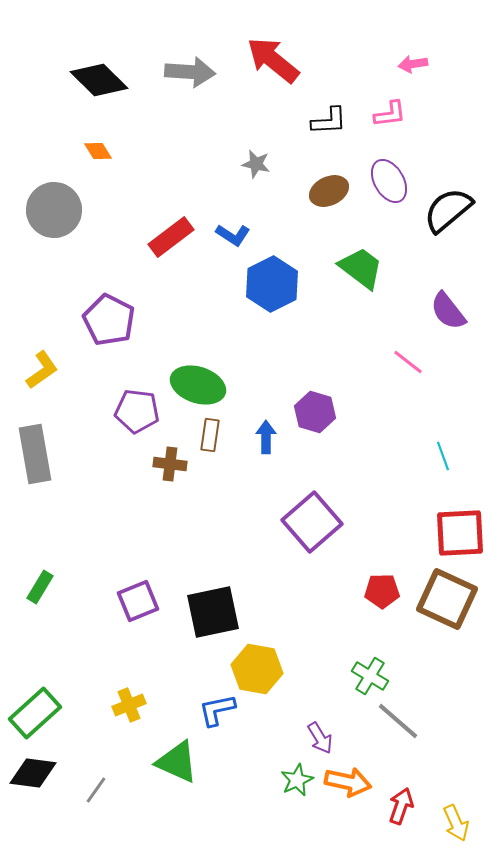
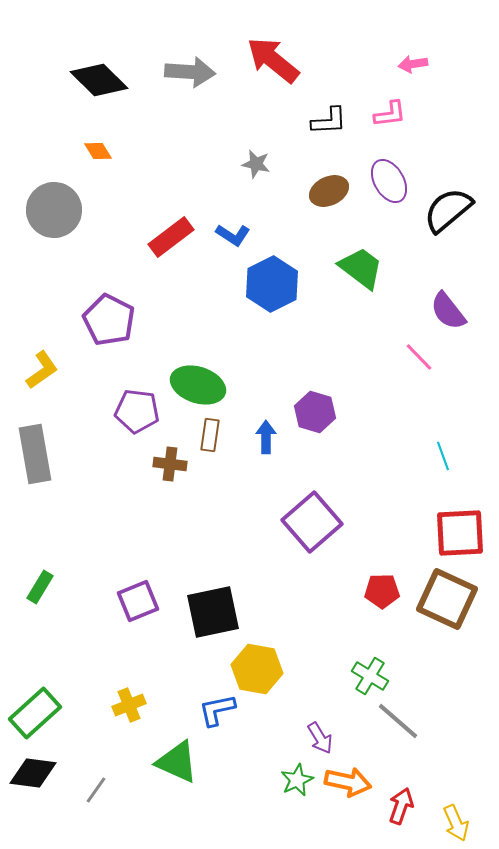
pink line at (408, 362): moved 11 px right, 5 px up; rotated 8 degrees clockwise
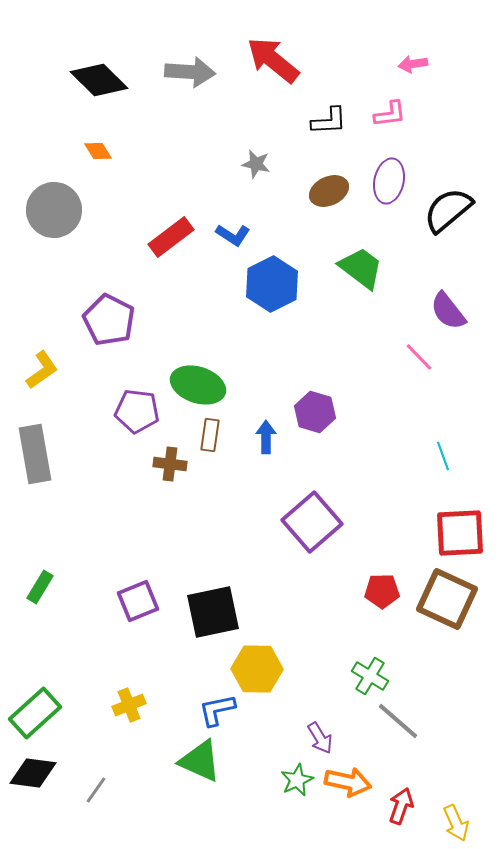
purple ellipse at (389, 181): rotated 42 degrees clockwise
yellow hexagon at (257, 669): rotated 9 degrees counterclockwise
green triangle at (177, 762): moved 23 px right, 1 px up
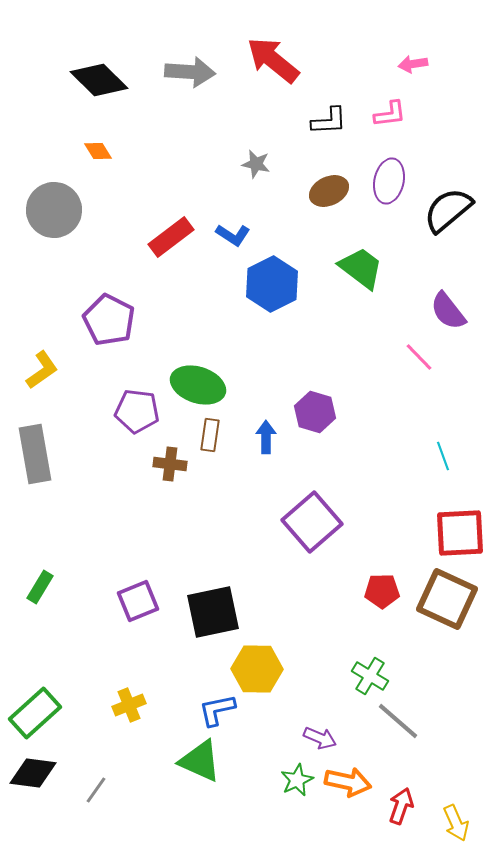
purple arrow at (320, 738): rotated 36 degrees counterclockwise
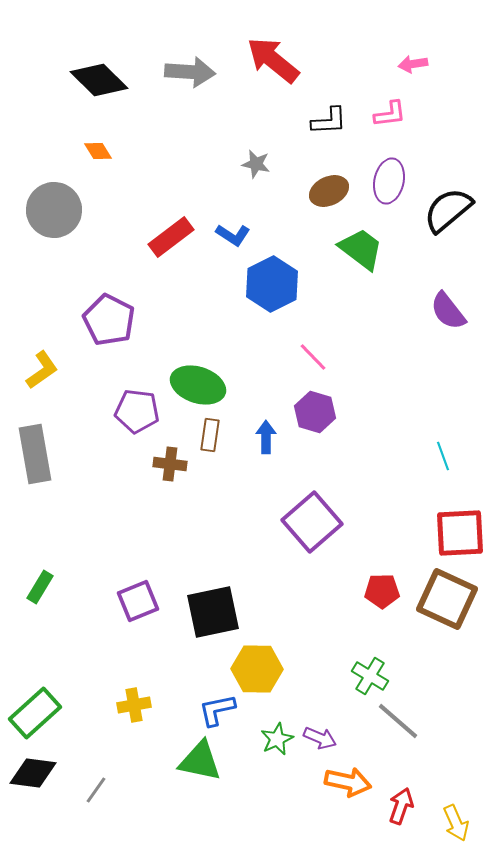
green trapezoid at (361, 268): moved 19 px up
pink line at (419, 357): moved 106 px left
yellow cross at (129, 705): moved 5 px right; rotated 12 degrees clockwise
green triangle at (200, 761): rotated 12 degrees counterclockwise
green star at (297, 780): moved 20 px left, 41 px up
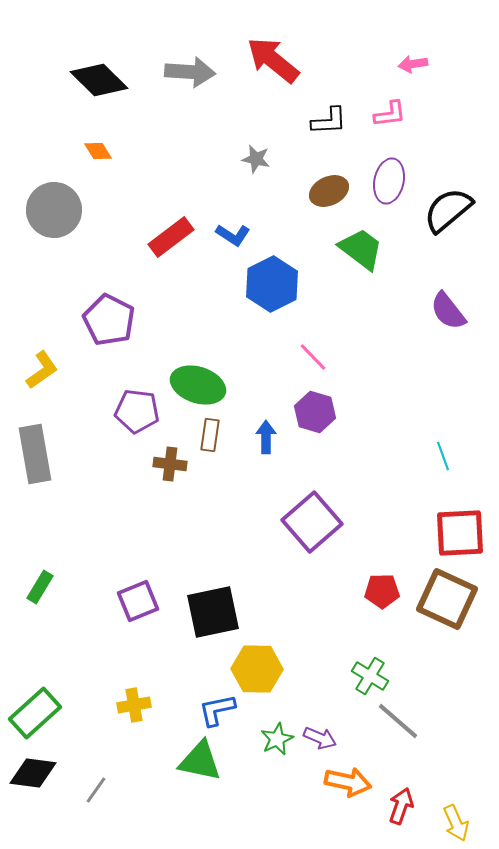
gray star at (256, 164): moved 5 px up
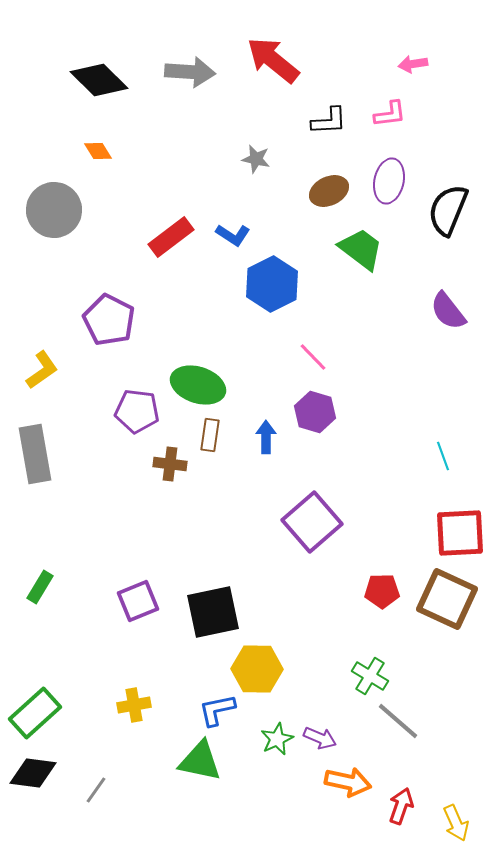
black semicircle at (448, 210): rotated 28 degrees counterclockwise
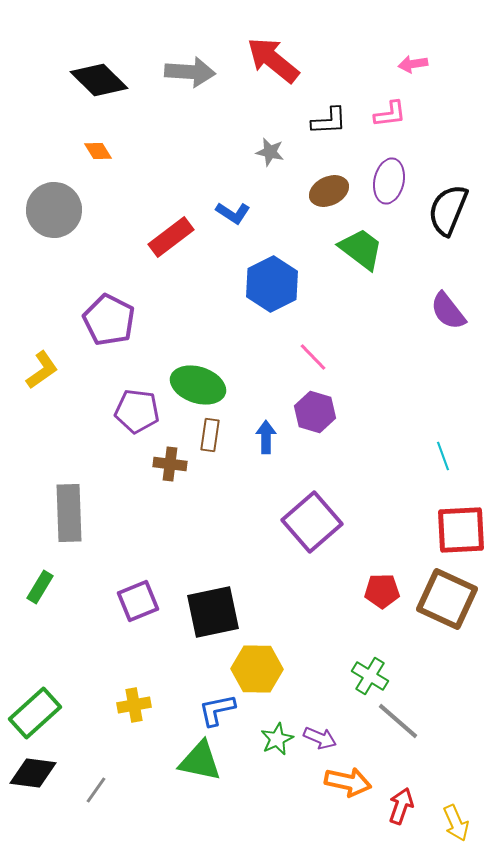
gray star at (256, 159): moved 14 px right, 7 px up
blue L-shape at (233, 235): moved 22 px up
gray rectangle at (35, 454): moved 34 px right, 59 px down; rotated 8 degrees clockwise
red square at (460, 533): moved 1 px right, 3 px up
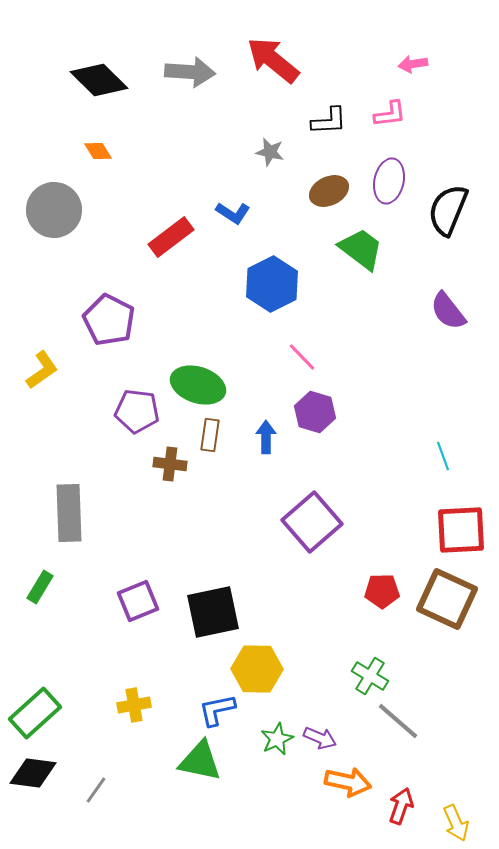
pink line at (313, 357): moved 11 px left
